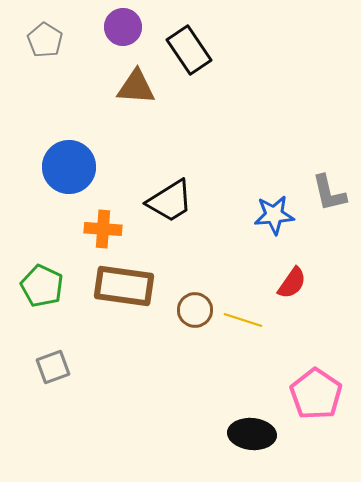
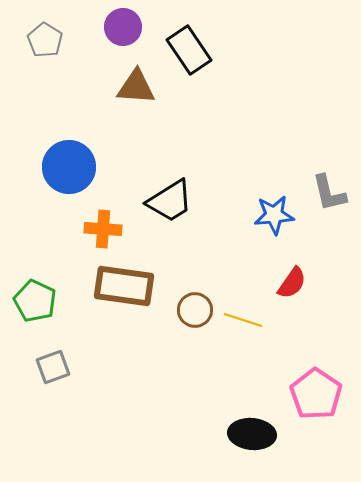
green pentagon: moved 7 px left, 15 px down
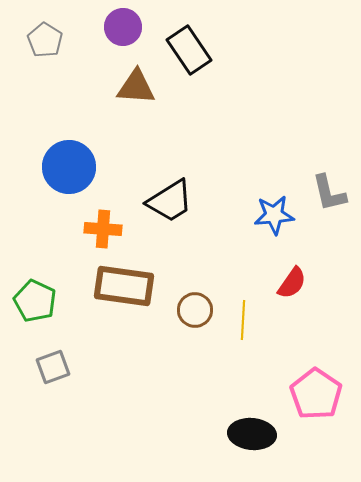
yellow line: rotated 75 degrees clockwise
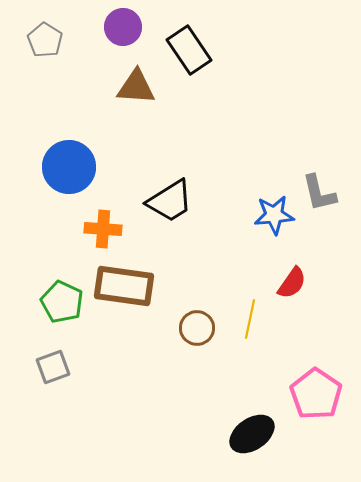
gray L-shape: moved 10 px left
green pentagon: moved 27 px right, 1 px down
brown circle: moved 2 px right, 18 px down
yellow line: moved 7 px right, 1 px up; rotated 9 degrees clockwise
black ellipse: rotated 39 degrees counterclockwise
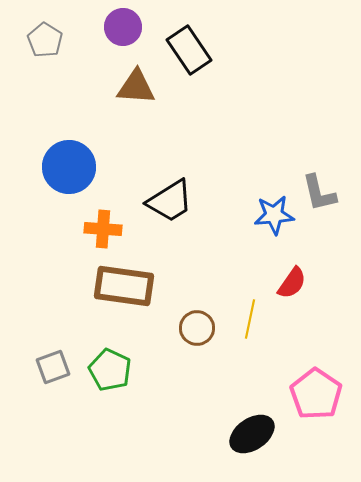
green pentagon: moved 48 px right, 68 px down
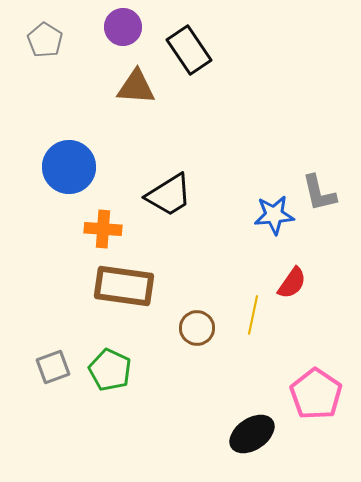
black trapezoid: moved 1 px left, 6 px up
yellow line: moved 3 px right, 4 px up
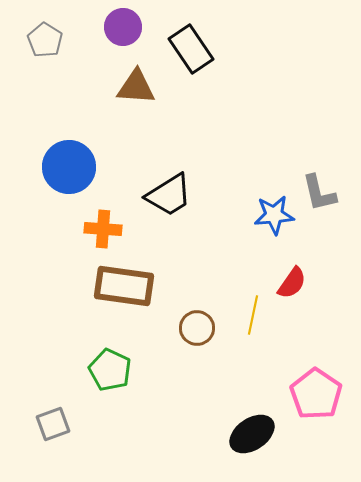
black rectangle: moved 2 px right, 1 px up
gray square: moved 57 px down
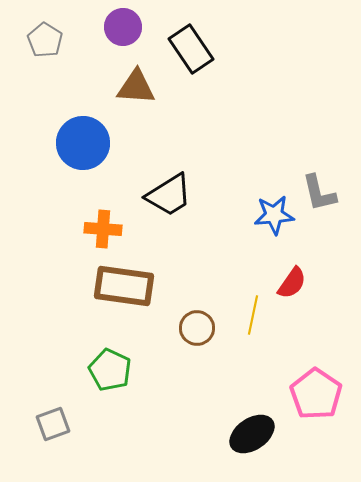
blue circle: moved 14 px right, 24 px up
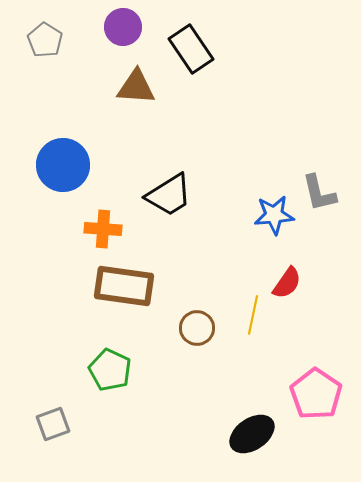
blue circle: moved 20 px left, 22 px down
red semicircle: moved 5 px left
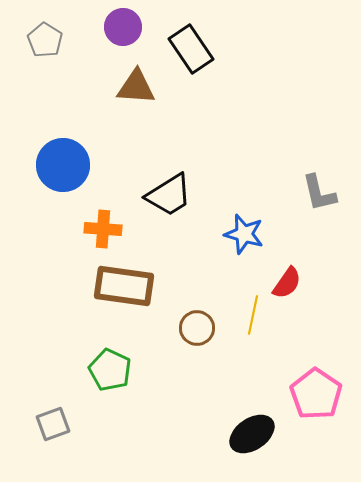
blue star: moved 30 px left, 19 px down; rotated 21 degrees clockwise
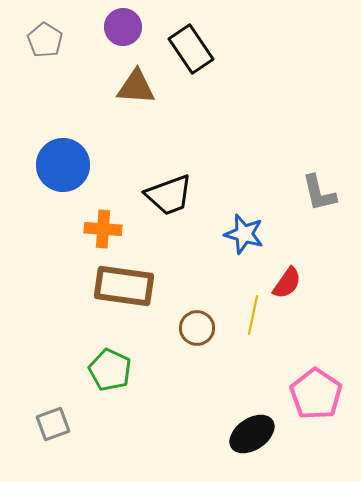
black trapezoid: rotated 12 degrees clockwise
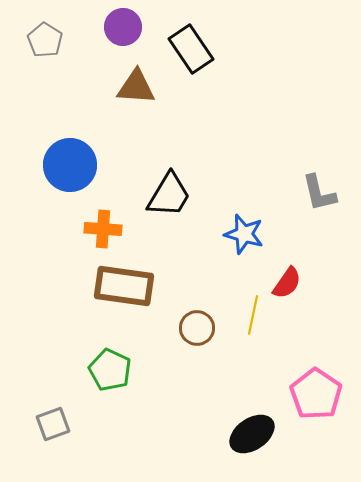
blue circle: moved 7 px right
black trapezoid: rotated 39 degrees counterclockwise
